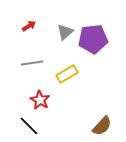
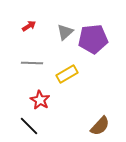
gray line: rotated 10 degrees clockwise
brown semicircle: moved 2 px left
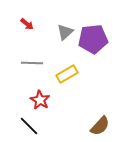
red arrow: moved 2 px left, 2 px up; rotated 72 degrees clockwise
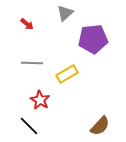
gray triangle: moved 19 px up
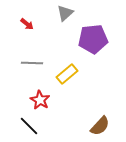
yellow rectangle: rotated 10 degrees counterclockwise
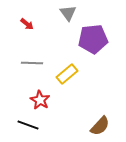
gray triangle: moved 3 px right; rotated 24 degrees counterclockwise
black line: moved 1 px left, 1 px up; rotated 25 degrees counterclockwise
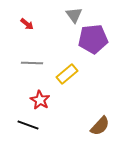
gray triangle: moved 6 px right, 2 px down
